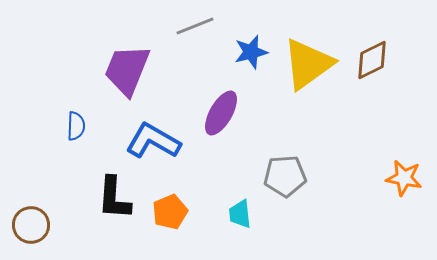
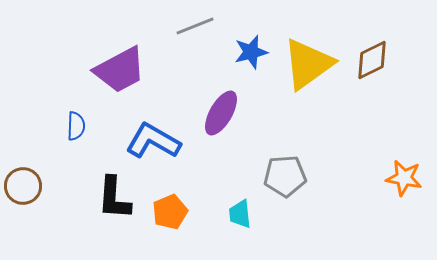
purple trapezoid: moved 7 px left; rotated 140 degrees counterclockwise
brown circle: moved 8 px left, 39 px up
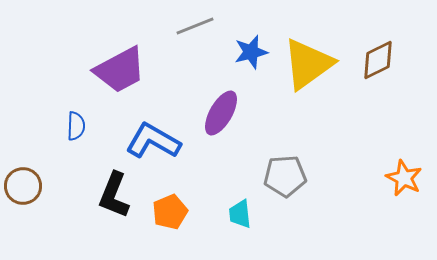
brown diamond: moved 6 px right
orange star: rotated 15 degrees clockwise
black L-shape: moved 3 px up; rotated 18 degrees clockwise
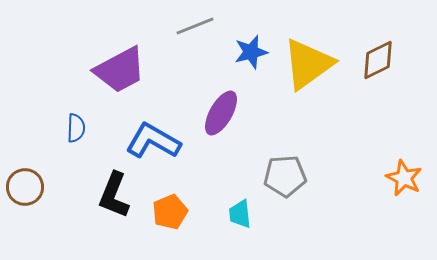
blue semicircle: moved 2 px down
brown circle: moved 2 px right, 1 px down
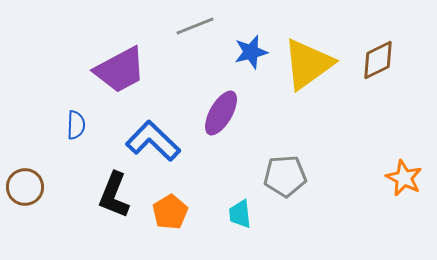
blue semicircle: moved 3 px up
blue L-shape: rotated 14 degrees clockwise
orange pentagon: rotated 8 degrees counterclockwise
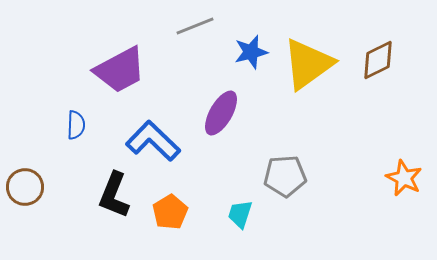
cyan trapezoid: rotated 24 degrees clockwise
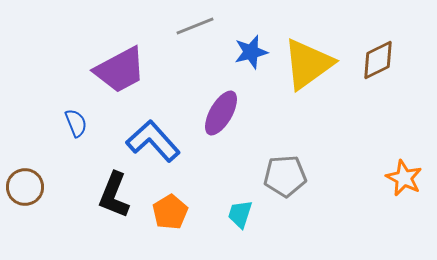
blue semicircle: moved 2 px up; rotated 24 degrees counterclockwise
blue L-shape: rotated 4 degrees clockwise
